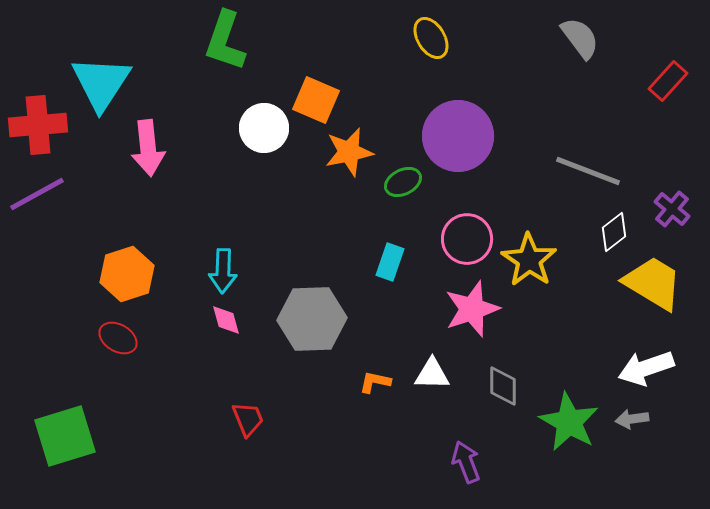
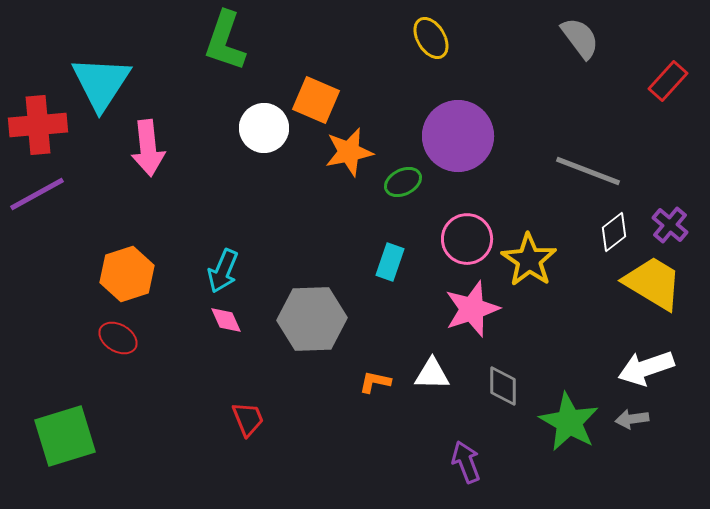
purple cross: moved 2 px left, 16 px down
cyan arrow: rotated 21 degrees clockwise
pink diamond: rotated 8 degrees counterclockwise
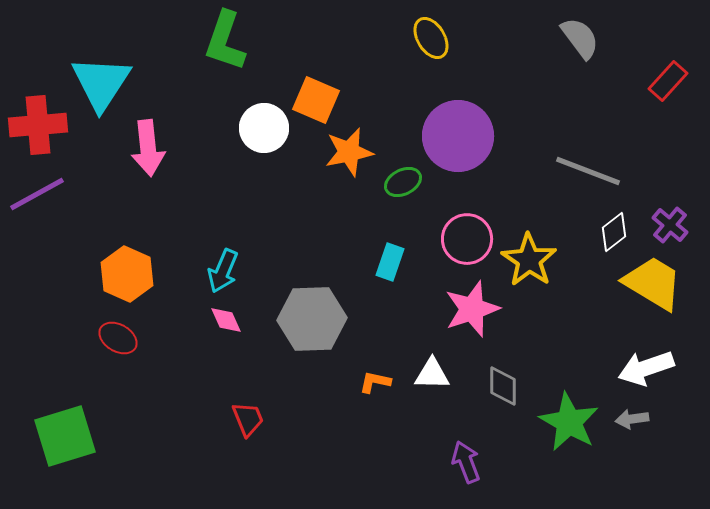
orange hexagon: rotated 18 degrees counterclockwise
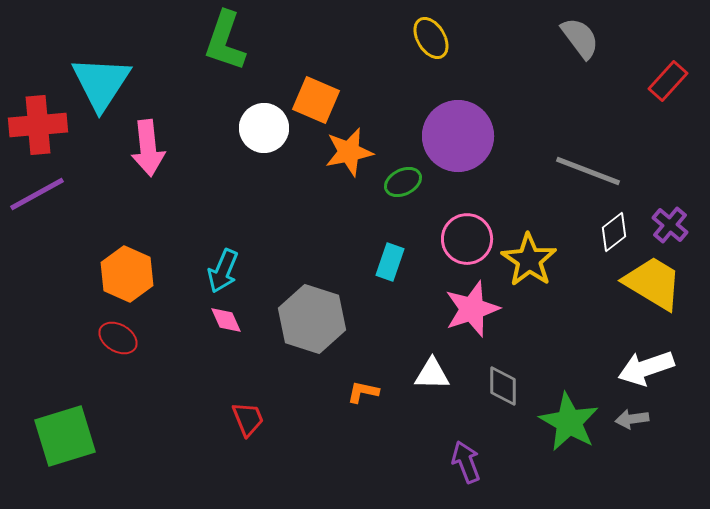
gray hexagon: rotated 20 degrees clockwise
orange L-shape: moved 12 px left, 10 px down
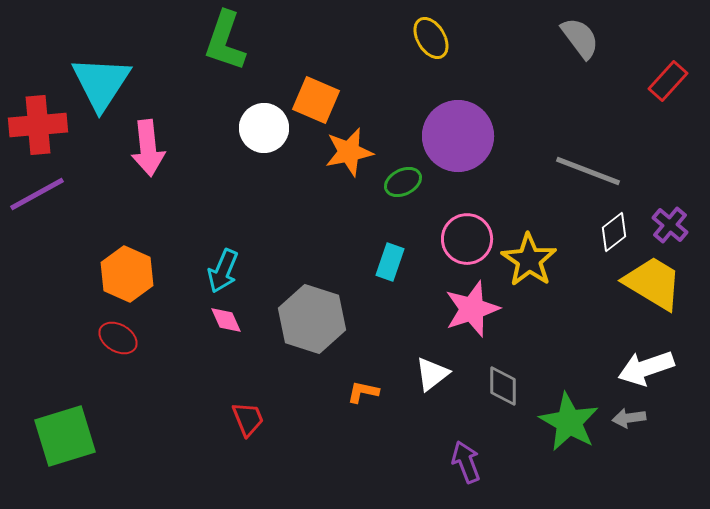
white triangle: rotated 39 degrees counterclockwise
gray arrow: moved 3 px left, 1 px up
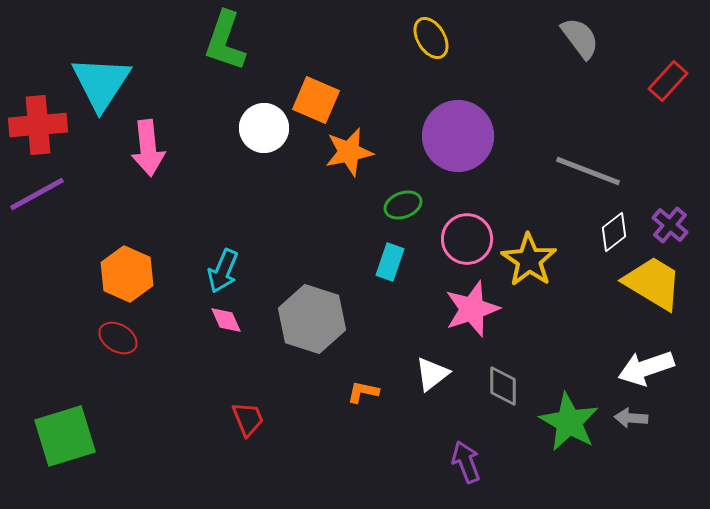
green ellipse: moved 23 px down; rotated 6 degrees clockwise
gray arrow: moved 2 px right; rotated 12 degrees clockwise
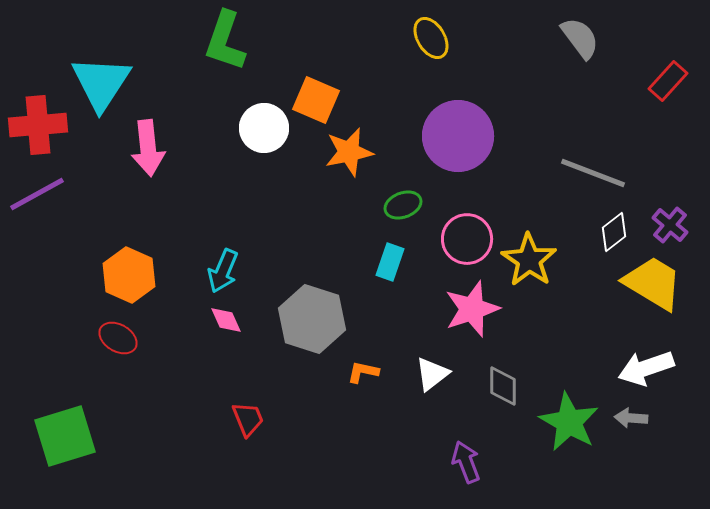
gray line: moved 5 px right, 2 px down
orange hexagon: moved 2 px right, 1 px down
orange L-shape: moved 20 px up
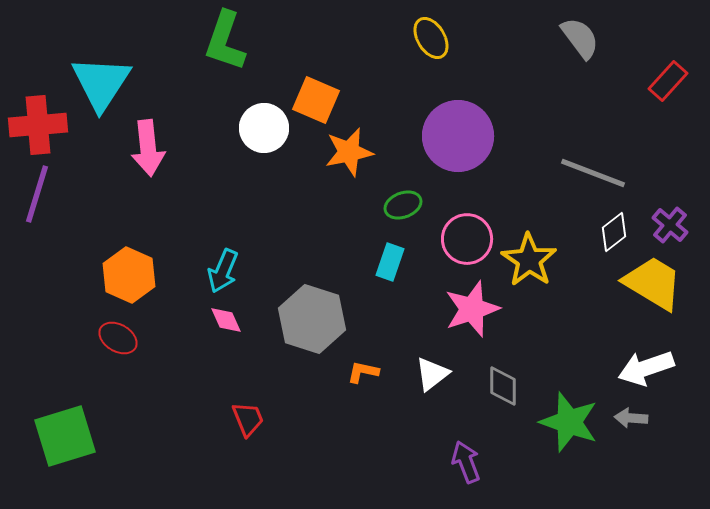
purple line: rotated 44 degrees counterclockwise
green star: rotated 10 degrees counterclockwise
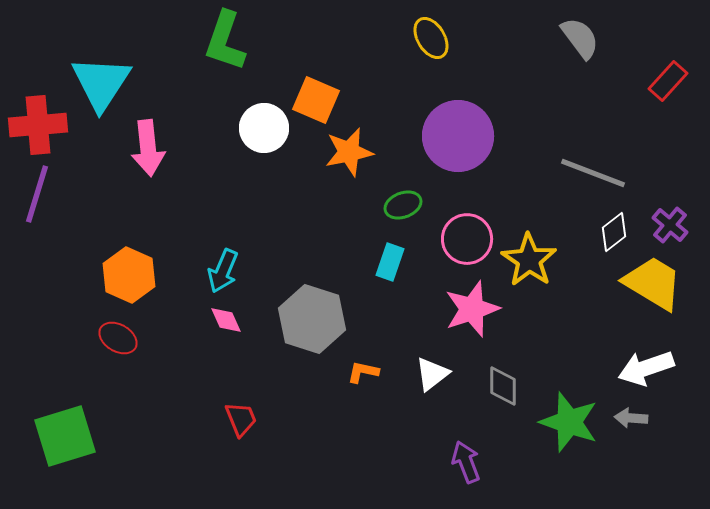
red trapezoid: moved 7 px left
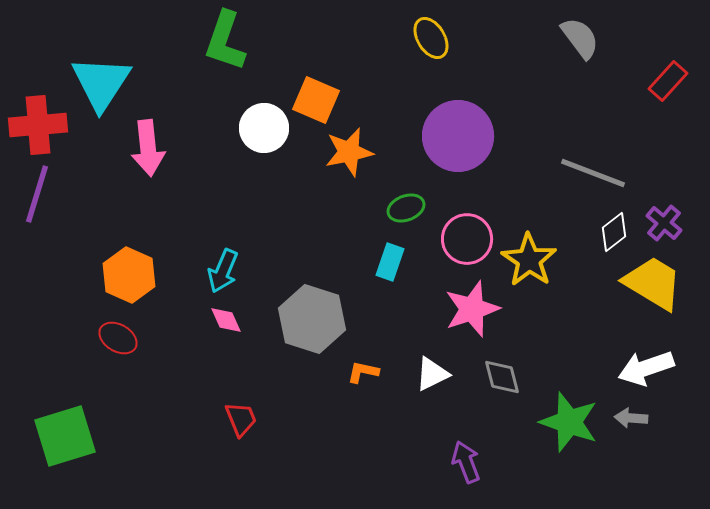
green ellipse: moved 3 px right, 3 px down
purple cross: moved 6 px left, 2 px up
white triangle: rotated 12 degrees clockwise
gray diamond: moved 1 px left, 9 px up; rotated 15 degrees counterclockwise
